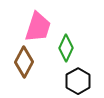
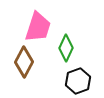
black hexagon: rotated 10 degrees clockwise
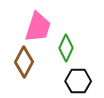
black hexagon: rotated 20 degrees clockwise
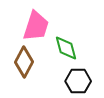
pink trapezoid: moved 2 px left, 1 px up
green diamond: rotated 40 degrees counterclockwise
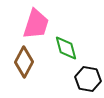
pink trapezoid: moved 2 px up
black hexagon: moved 10 px right, 2 px up; rotated 10 degrees clockwise
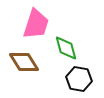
brown diamond: rotated 60 degrees counterclockwise
black hexagon: moved 9 px left
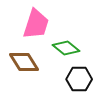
green diamond: rotated 36 degrees counterclockwise
black hexagon: rotated 10 degrees counterclockwise
